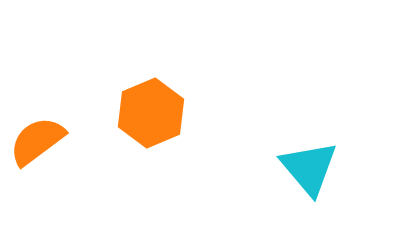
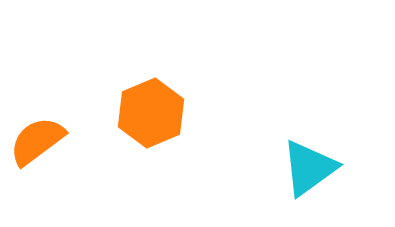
cyan triangle: rotated 34 degrees clockwise
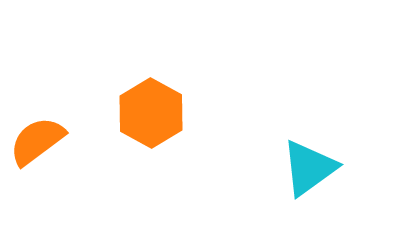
orange hexagon: rotated 8 degrees counterclockwise
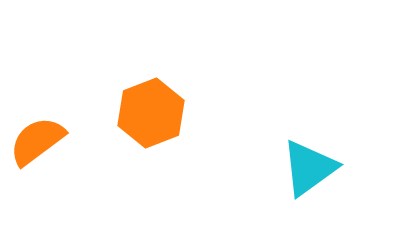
orange hexagon: rotated 10 degrees clockwise
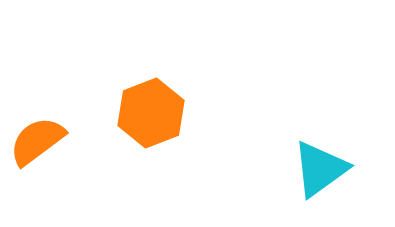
cyan triangle: moved 11 px right, 1 px down
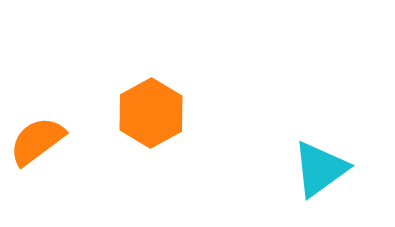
orange hexagon: rotated 8 degrees counterclockwise
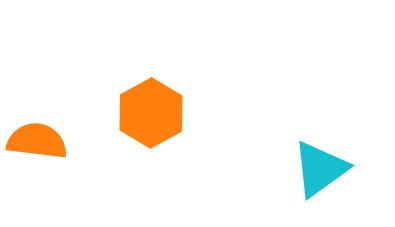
orange semicircle: rotated 44 degrees clockwise
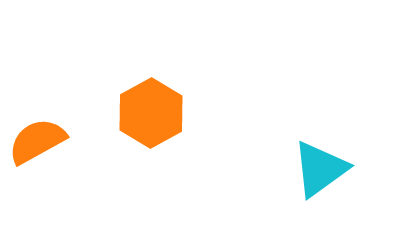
orange semicircle: rotated 36 degrees counterclockwise
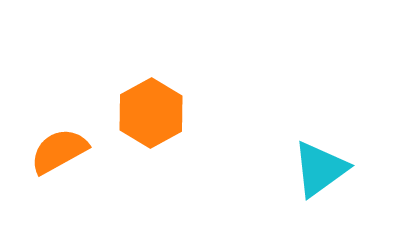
orange semicircle: moved 22 px right, 10 px down
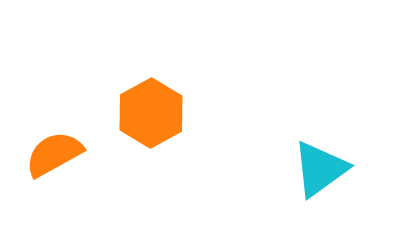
orange semicircle: moved 5 px left, 3 px down
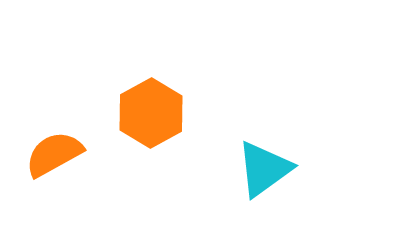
cyan triangle: moved 56 px left
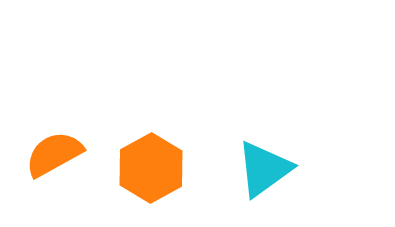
orange hexagon: moved 55 px down
